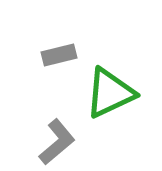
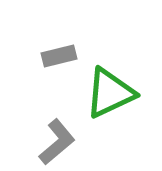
gray rectangle: moved 1 px down
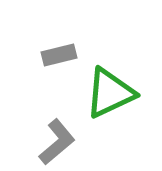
gray rectangle: moved 1 px up
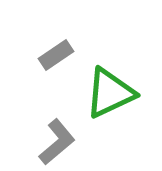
gray rectangle: moved 3 px left; rotated 20 degrees counterclockwise
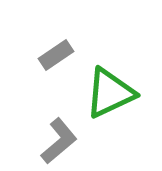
gray L-shape: moved 2 px right, 1 px up
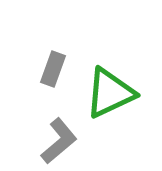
gray rectangle: moved 3 px left, 14 px down; rotated 36 degrees counterclockwise
